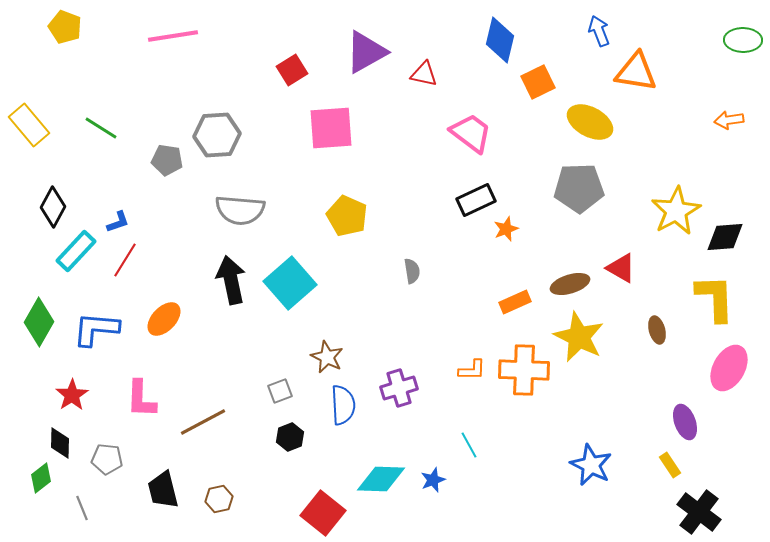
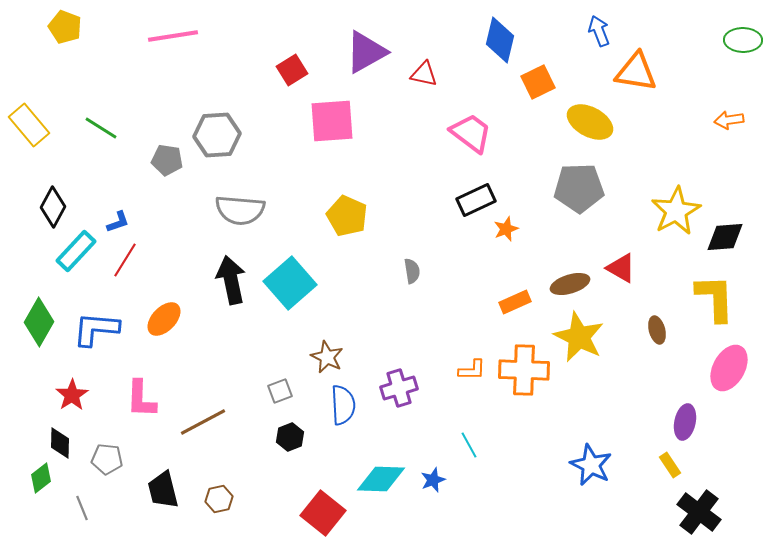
pink square at (331, 128): moved 1 px right, 7 px up
purple ellipse at (685, 422): rotated 32 degrees clockwise
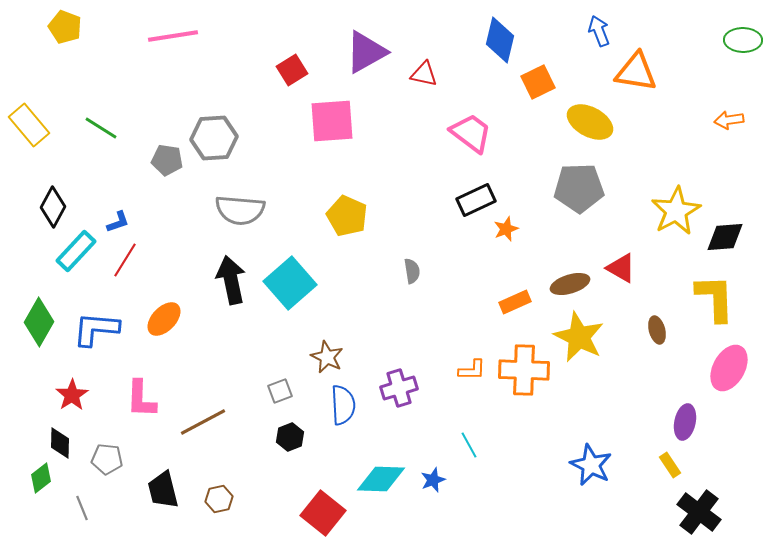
gray hexagon at (217, 135): moved 3 px left, 3 px down
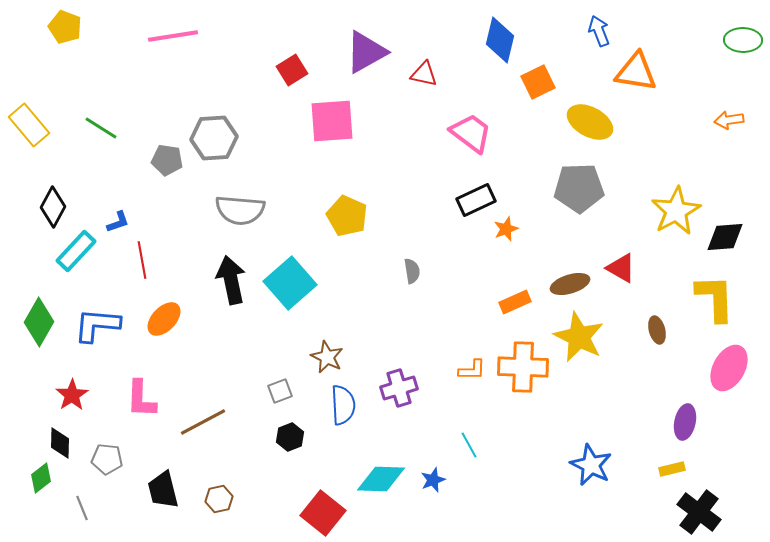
red line at (125, 260): moved 17 px right; rotated 42 degrees counterclockwise
blue L-shape at (96, 329): moved 1 px right, 4 px up
orange cross at (524, 370): moved 1 px left, 3 px up
yellow rectangle at (670, 465): moved 2 px right, 4 px down; rotated 70 degrees counterclockwise
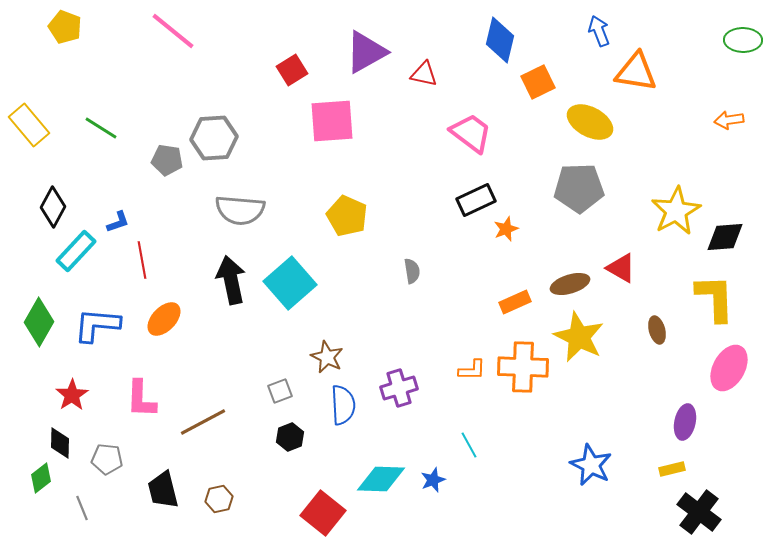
pink line at (173, 36): moved 5 px up; rotated 48 degrees clockwise
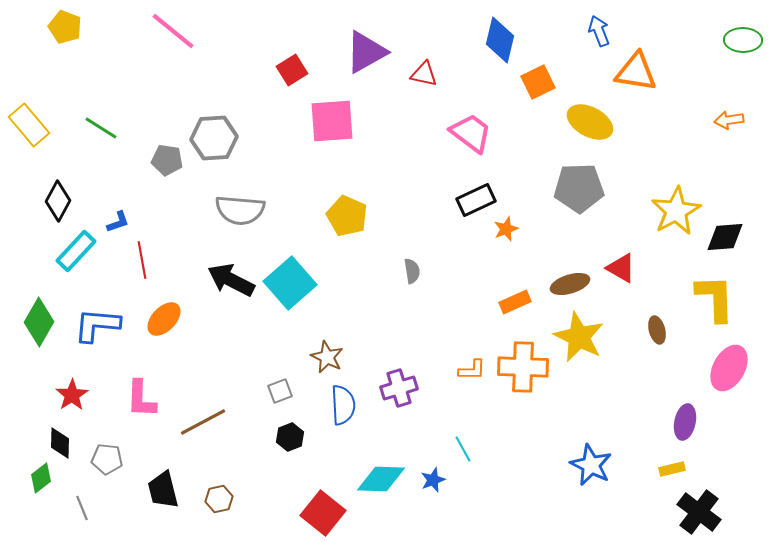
black diamond at (53, 207): moved 5 px right, 6 px up
black arrow at (231, 280): rotated 51 degrees counterclockwise
cyan line at (469, 445): moved 6 px left, 4 px down
